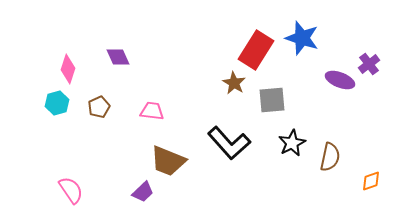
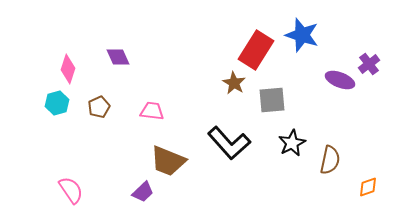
blue star: moved 3 px up
brown semicircle: moved 3 px down
orange diamond: moved 3 px left, 6 px down
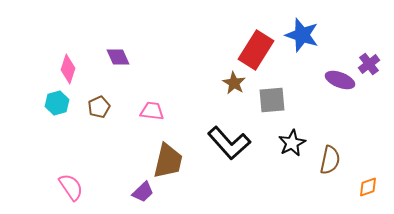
brown trapezoid: rotated 99 degrees counterclockwise
pink semicircle: moved 3 px up
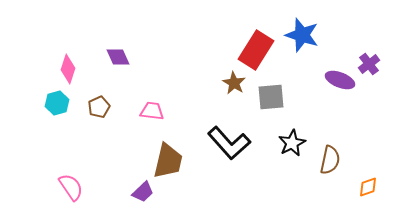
gray square: moved 1 px left, 3 px up
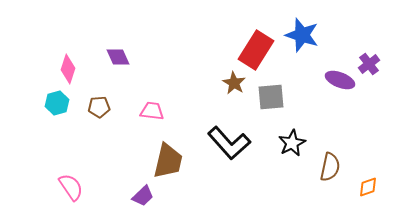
brown pentagon: rotated 20 degrees clockwise
brown semicircle: moved 7 px down
purple trapezoid: moved 4 px down
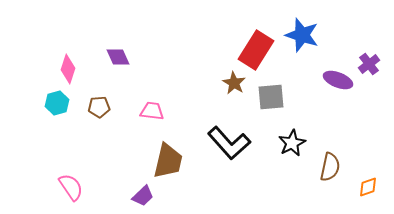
purple ellipse: moved 2 px left
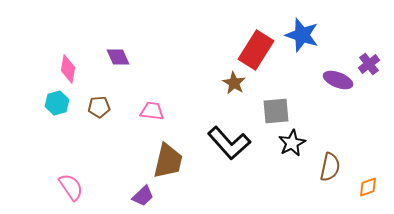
pink diamond: rotated 8 degrees counterclockwise
gray square: moved 5 px right, 14 px down
